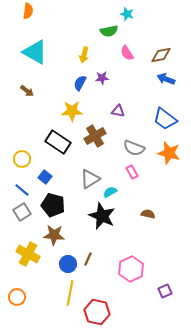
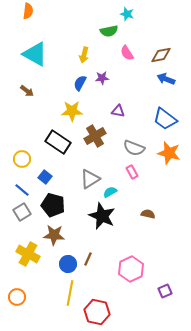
cyan triangle: moved 2 px down
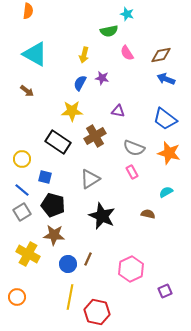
purple star: rotated 16 degrees clockwise
blue square: rotated 24 degrees counterclockwise
cyan semicircle: moved 56 px right
yellow line: moved 4 px down
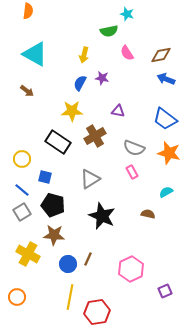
red hexagon: rotated 20 degrees counterclockwise
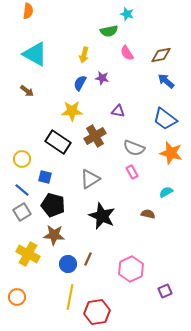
blue arrow: moved 2 px down; rotated 18 degrees clockwise
orange star: moved 2 px right
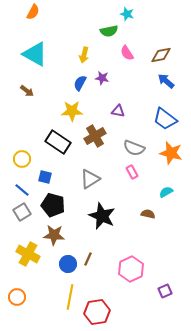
orange semicircle: moved 5 px right, 1 px down; rotated 21 degrees clockwise
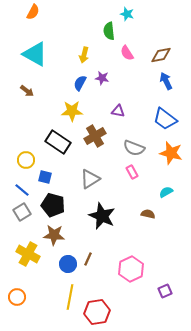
green semicircle: rotated 96 degrees clockwise
blue arrow: rotated 24 degrees clockwise
yellow circle: moved 4 px right, 1 px down
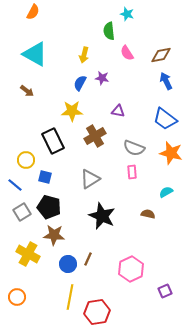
black rectangle: moved 5 px left, 1 px up; rotated 30 degrees clockwise
pink rectangle: rotated 24 degrees clockwise
blue line: moved 7 px left, 5 px up
black pentagon: moved 4 px left, 2 px down
